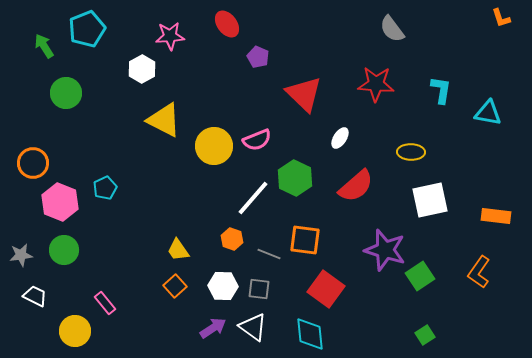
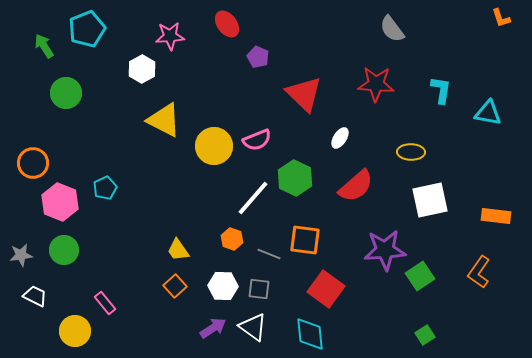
purple star at (385, 250): rotated 21 degrees counterclockwise
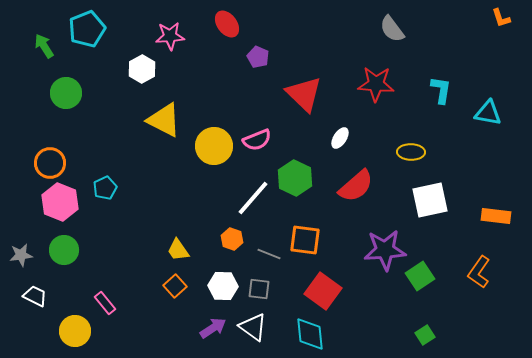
orange circle at (33, 163): moved 17 px right
red square at (326, 289): moved 3 px left, 2 px down
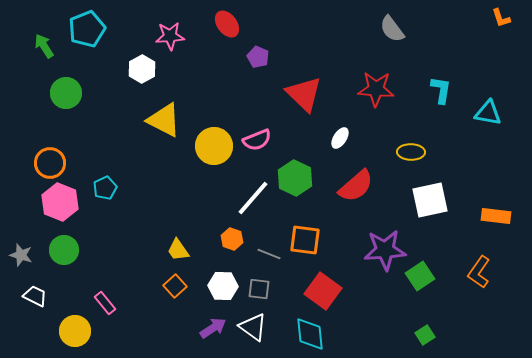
red star at (376, 84): moved 5 px down
gray star at (21, 255): rotated 25 degrees clockwise
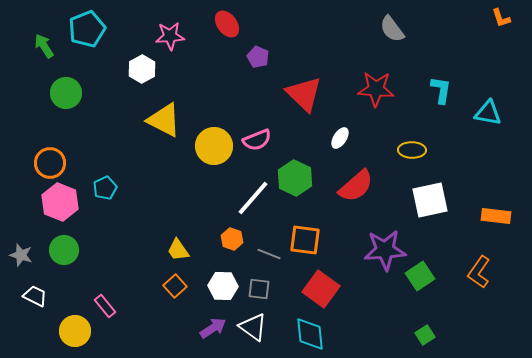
yellow ellipse at (411, 152): moved 1 px right, 2 px up
red square at (323, 291): moved 2 px left, 2 px up
pink rectangle at (105, 303): moved 3 px down
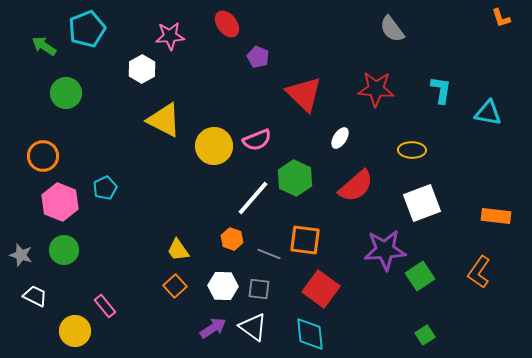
green arrow at (44, 46): rotated 25 degrees counterclockwise
orange circle at (50, 163): moved 7 px left, 7 px up
white square at (430, 200): moved 8 px left, 3 px down; rotated 9 degrees counterclockwise
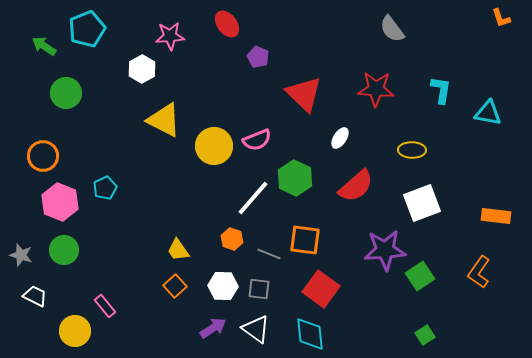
white triangle at (253, 327): moved 3 px right, 2 px down
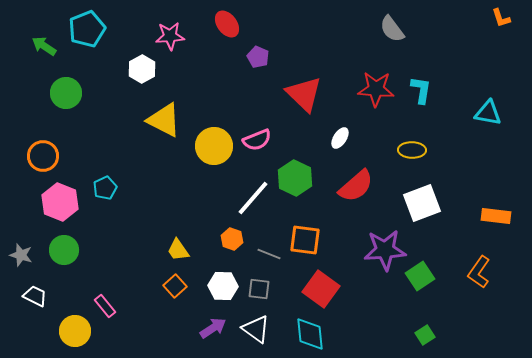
cyan L-shape at (441, 90): moved 20 px left
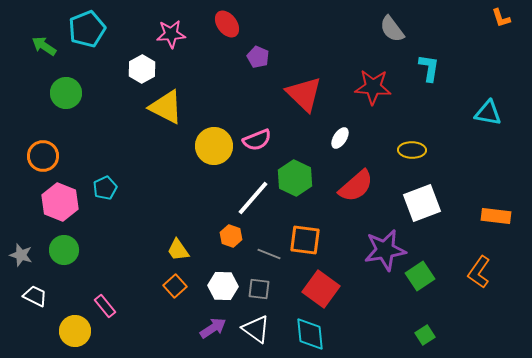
pink star at (170, 36): moved 1 px right, 2 px up
red star at (376, 89): moved 3 px left, 2 px up
cyan L-shape at (421, 90): moved 8 px right, 22 px up
yellow triangle at (164, 120): moved 2 px right, 13 px up
orange hexagon at (232, 239): moved 1 px left, 3 px up
purple star at (385, 250): rotated 6 degrees counterclockwise
